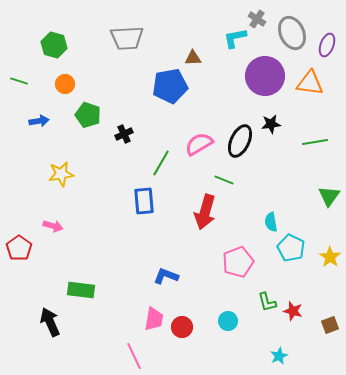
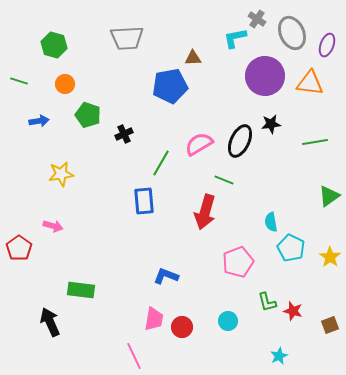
green triangle at (329, 196): rotated 20 degrees clockwise
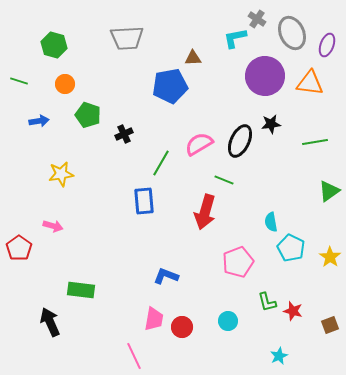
green triangle at (329, 196): moved 5 px up
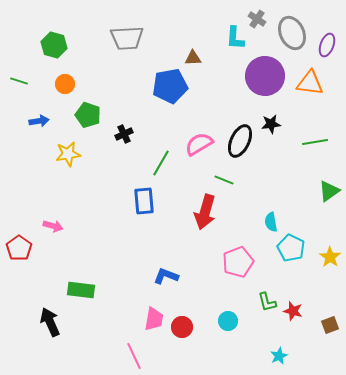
cyan L-shape at (235, 38): rotated 75 degrees counterclockwise
yellow star at (61, 174): moved 7 px right, 20 px up
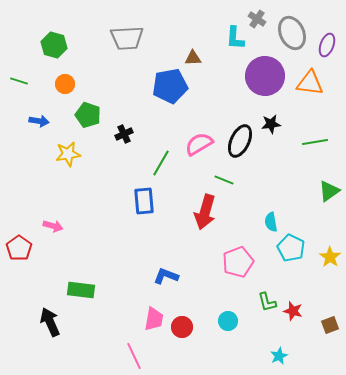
blue arrow at (39, 121): rotated 18 degrees clockwise
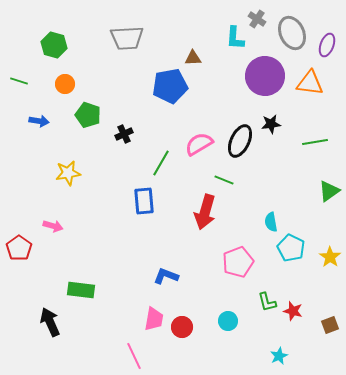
yellow star at (68, 154): moved 19 px down
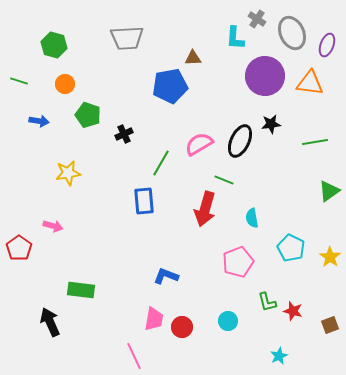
red arrow at (205, 212): moved 3 px up
cyan semicircle at (271, 222): moved 19 px left, 4 px up
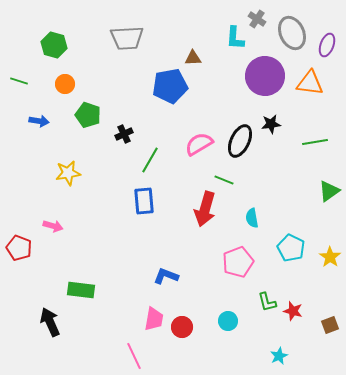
green line at (161, 163): moved 11 px left, 3 px up
red pentagon at (19, 248): rotated 15 degrees counterclockwise
